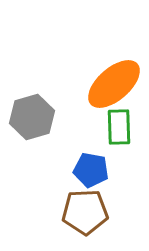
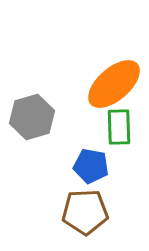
blue pentagon: moved 4 px up
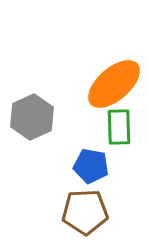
gray hexagon: rotated 9 degrees counterclockwise
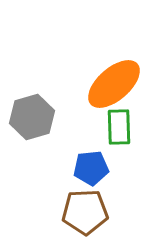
gray hexagon: rotated 9 degrees clockwise
blue pentagon: moved 2 px down; rotated 16 degrees counterclockwise
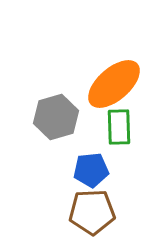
gray hexagon: moved 24 px right
blue pentagon: moved 2 px down
brown pentagon: moved 7 px right
